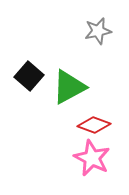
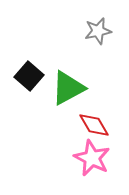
green triangle: moved 1 px left, 1 px down
red diamond: rotated 40 degrees clockwise
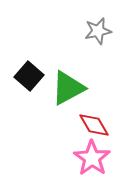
pink star: rotated 9 degrees clockwise
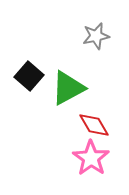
gray star: moved 2 px left, 5 px down
pink star: moved 1 px left
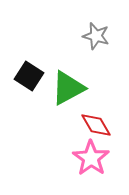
gray star: rotated 28 degrees clockwise
black square: rotated 8 degrees counterclockwise
red diamond: moved 2 px right
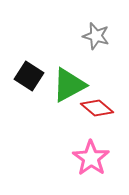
green triangle: moved 1 px right, 3 px up
red diamond: moved 1 px right, 17 px up; rotated 20 degrees counterclockwise
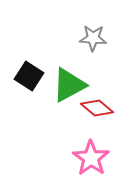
gray star: moved 3 px left, 2 px down; rotated 12 degrees counterclockwise
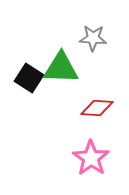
black square: moved 2 px down
green triangle: moved 8 px left, 17 px up; rotated 30 degrees clockwise
red diamond: rotated 36 degrees counterclockwise
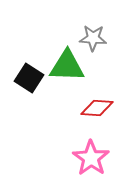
green triangle: moved 6 px right, 2 px up
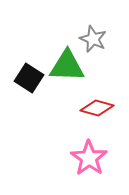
gray star: moved 1 px down; rotated 20 degrees clockwise
red diamond: rotated 12 degrees clockwise
pink star: moved 2 px left
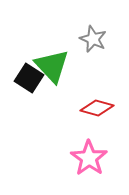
green triangle: moved 15 px left; rotated 45 degrees clockwise
